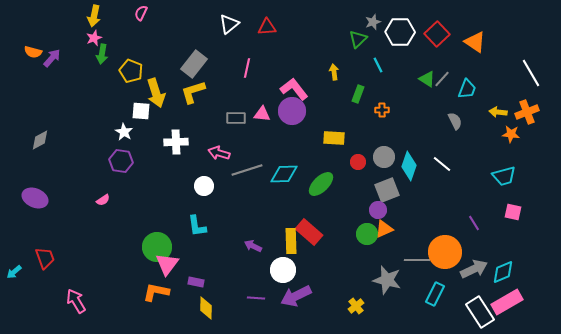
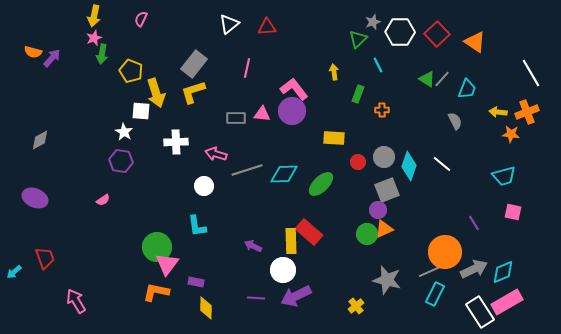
pink semicircle at (141, 13): moved 6 px down
pink arrow at (219, 153): moved 3 px left, 1 px down
gray line at (417, 260): moved 14 px right, 11 px down; rotated 25 degrees counterclockwise
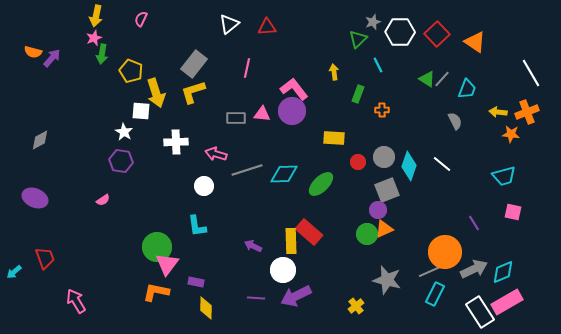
yellow arrow at (94, 16): moved 2 px right
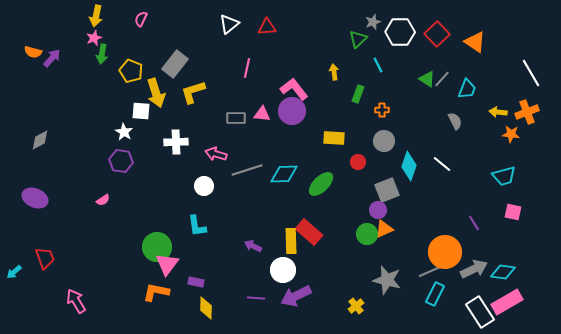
gray rectangle at (194, 64): moved 19 px left
gray circle at (384, 157): moved 16 px up
cyan diamond at (503, 272): rotated 30 degrees clockwise
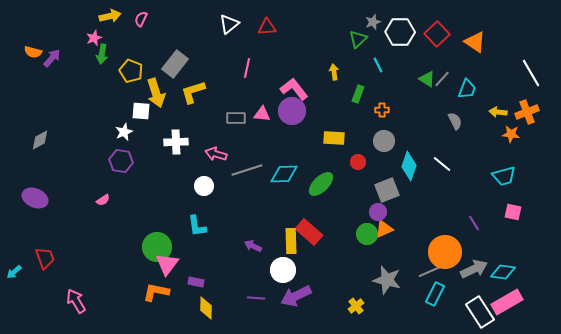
yellow arrow at (96, 16): moved 14 px right; rotated 115 degrees counterclockwise
white star at (124, 132): rotated 18 degrees clockwise
purple circle at (378, 210): moved 2 px down
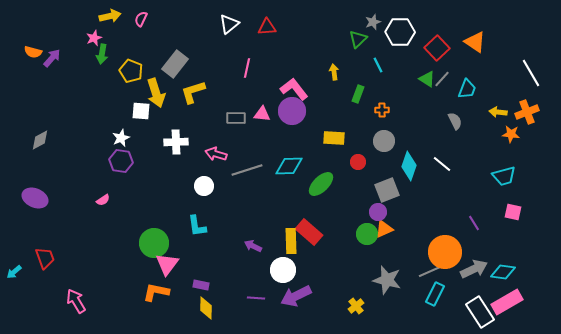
red square at (437, 34): moved 14 px down
white star at (124, 132): moved 3 px left, 6 px down
cyan diamond at (284, 174): moved 5 px right, 8 px up
green circle at (157, 247): moved 3 px left, 4 px up
purple rectangle at (196, 282): moved 5 px right, 3 px down
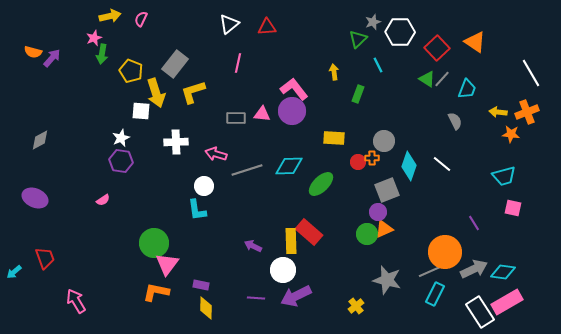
pink line at (247, 68): moved 9 px left, 5 px up
orange cross at (382, 110): moved 10 px left, 48 px down
pink square at (513, 212): moved 4 px up
cyan L-shape at (197, 226): moved 16 px up
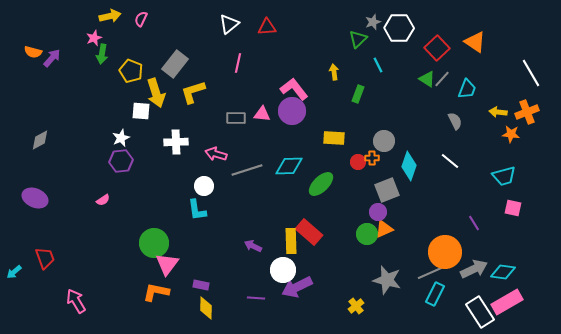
white hexagon at (400, 32): moved 1 px left, 4 px up
purple hexagon at (121, 161): rotated 15 degrees counterclockwise
white line at (442, 164): moved 8 px right, 3 px up
gray line at (431, 271): moved 1 px left, 2 px down
purple arrow at (296, 296): moved 1 px right, 9 px up
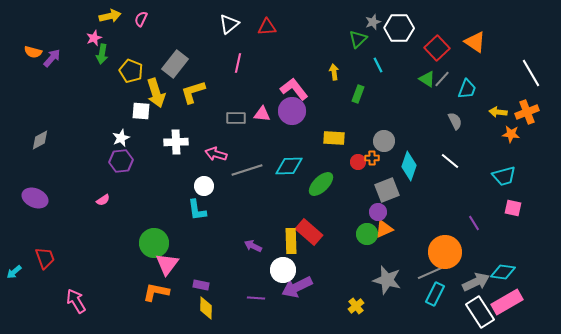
gray arrow at (474, 269): moved 2 px right, 13 px down
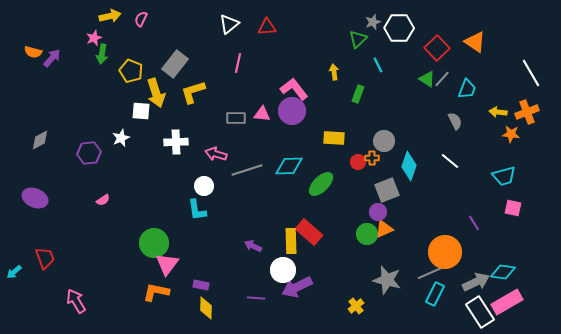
purple hexagon at (121, 161): moved 32 px left, 8 px up
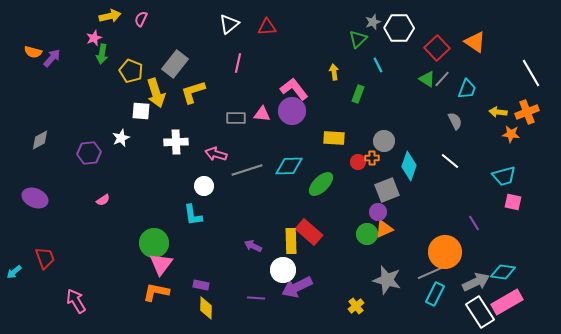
pink square at (513, 208): moved 6 px up
cyan L-shape at (197, 210): moved 4 px left, 5 px down
pink triangle at (167, 264): moved 6 px left
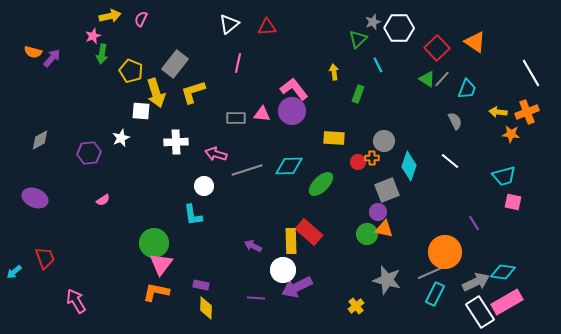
pink star at (94, 38): moved 1 px left, 2 px up
orange triangle at (384, 229): rotated 36 degrees clockwise
